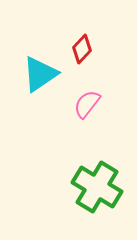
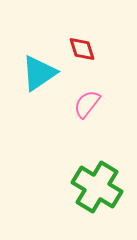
red diamond: rotated 60 degrees counterclockwise
cyan triangle: moved 1 px left, 1 px up
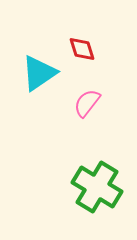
pink semicircle: moved 1 px up
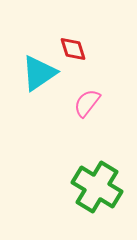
red diamond: moved 9 px left
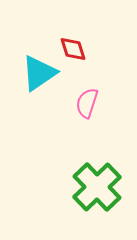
pink semicircle: rotated 20 degrees counterclockwise
green cross: rotated 15 degrees clockwise
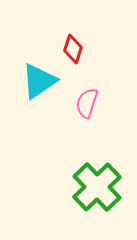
red diamond: rotated 36 degrees clockwise
cyan triangle: moved 8 px down
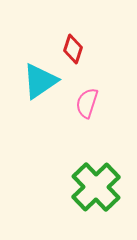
cyan triangle: moved 1 px right
green cross: moved 1 px left
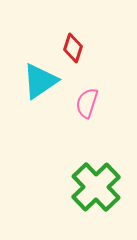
red diamond: moved 1 px up
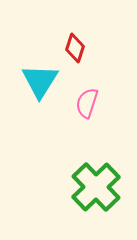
red diamond: moved 2 px right
cyan triangle: rotated 24 degrees counterclockwise
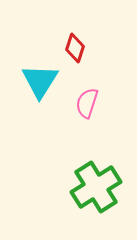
green cross: rotated 12 degrees clockwise
